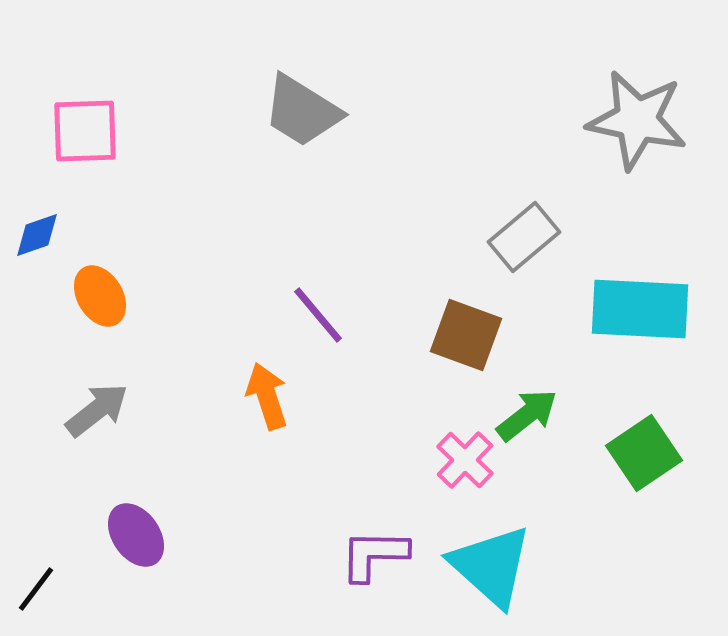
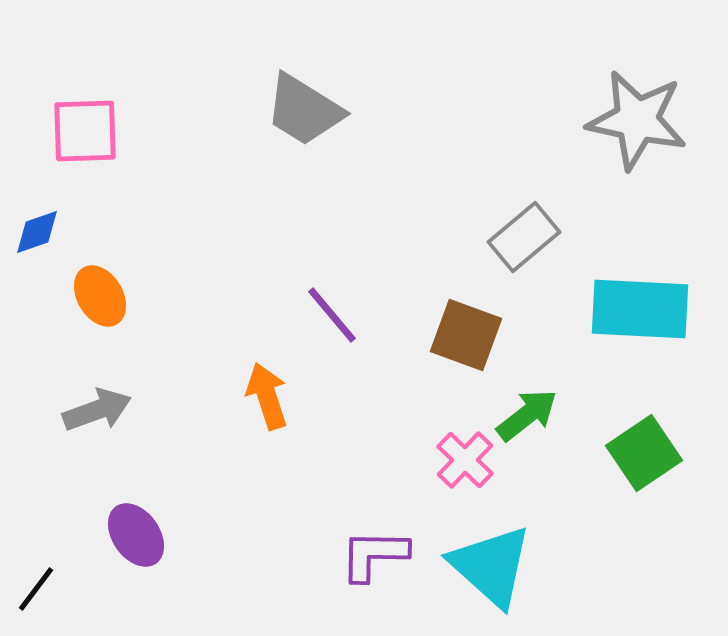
gray trapezoid: moved 2 px right, 1 px up
blue diamond: moved 3 px up
purple line: moved 14 px right
gray arrow: rotated 18 degrees clockwise
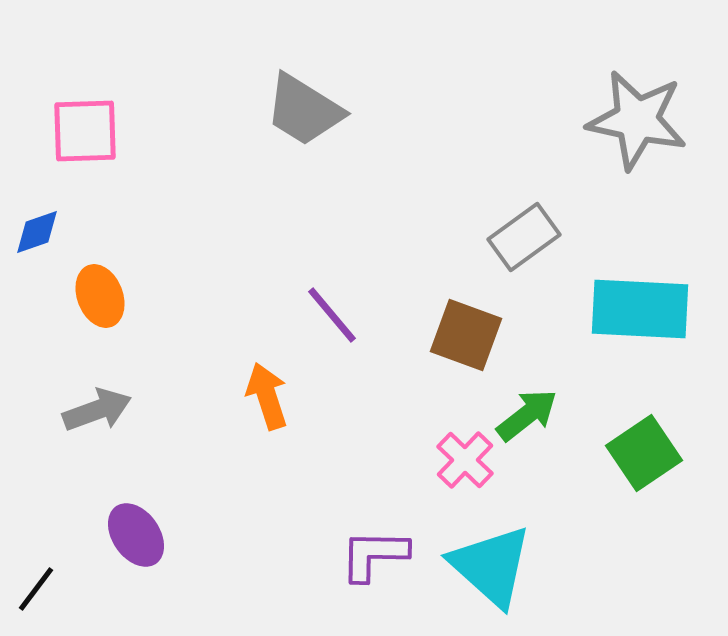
gray rectangle: rotated 4 degrees clockwise
orange ellipse: rotated 10 degrees clockwise
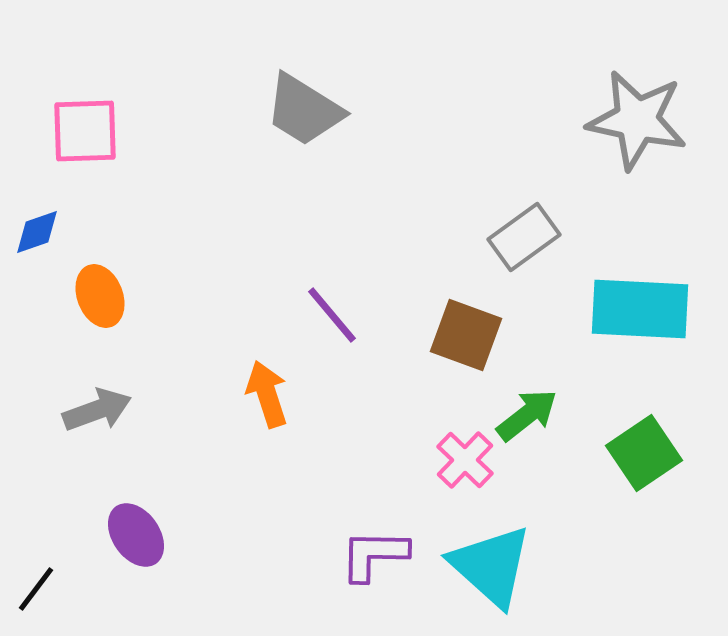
orange arrow: moved 2 px up
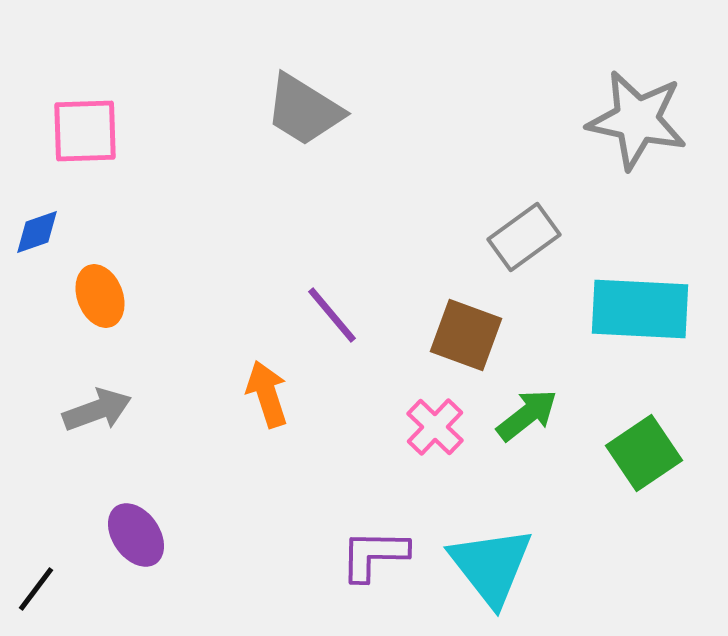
pink cross: moved 30 px left, 33 px up
cyan triangle: rotated 10 degrees clockwise
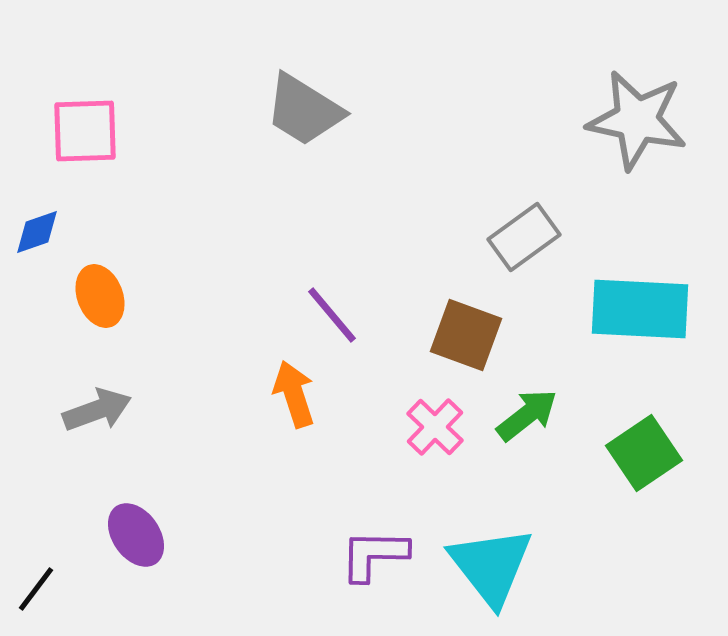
orange arrow: moved 27 px right
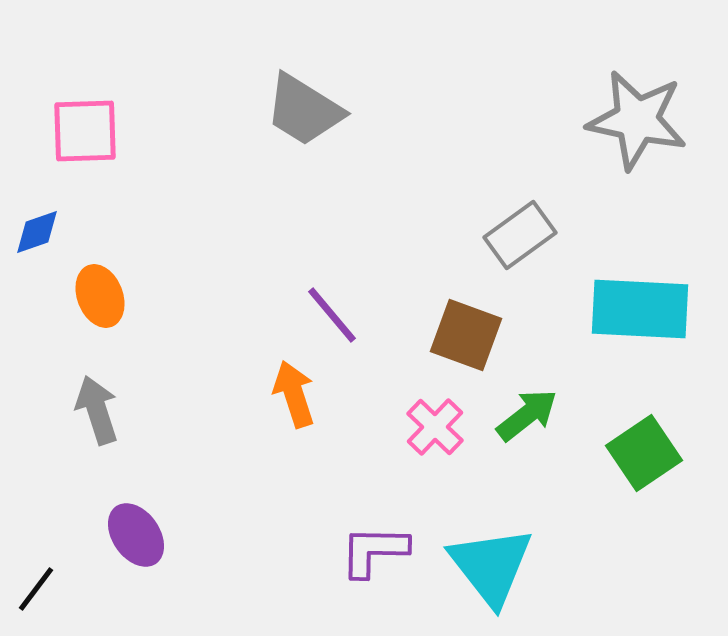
gray rectangle: moved 4 px left, 2 px up
gray arrow: rotated 88 degrees counterclockwise
purple L-shape: moved 4 px up
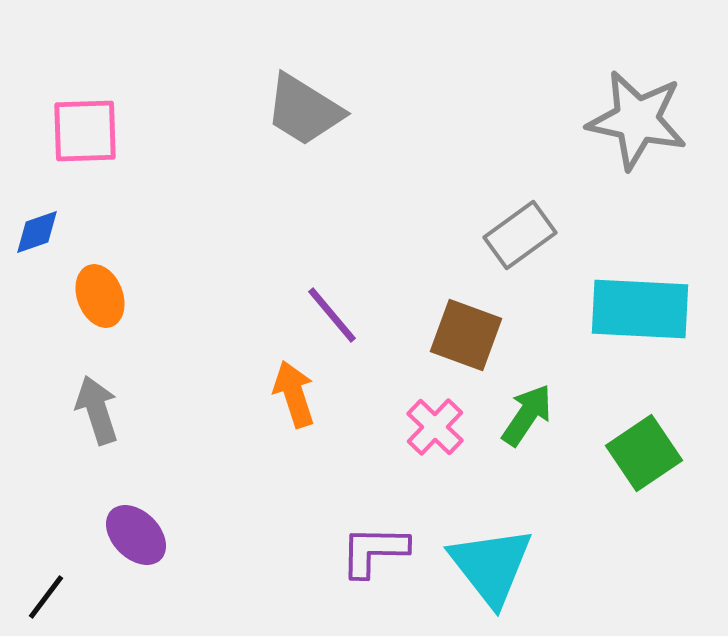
green arrow: rotated 18 degrees counterclockwise
purple ellipse: rotated 10 degrees counterclockwise
black line: moved 10 px right, 8 px down
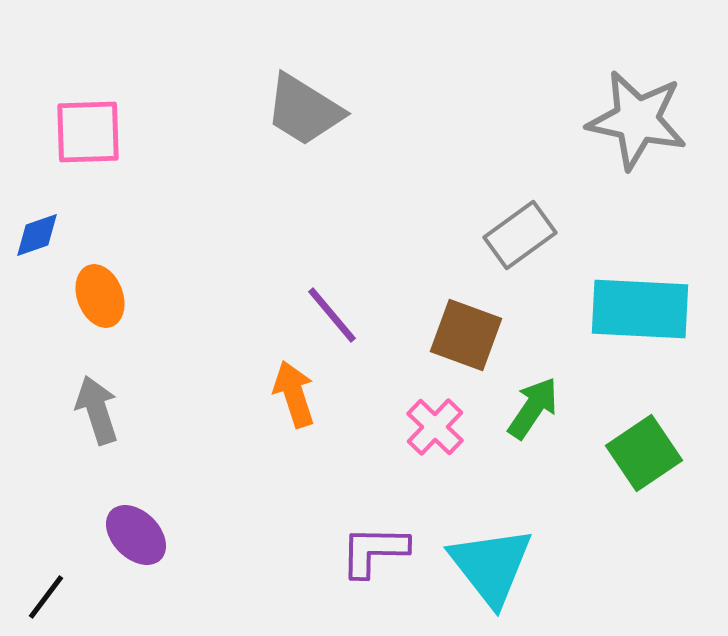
pink square: moved 3 px right, 1 px down
blue diamond: moved 3 px down
green arrow: moved 6 px right, 7 px up
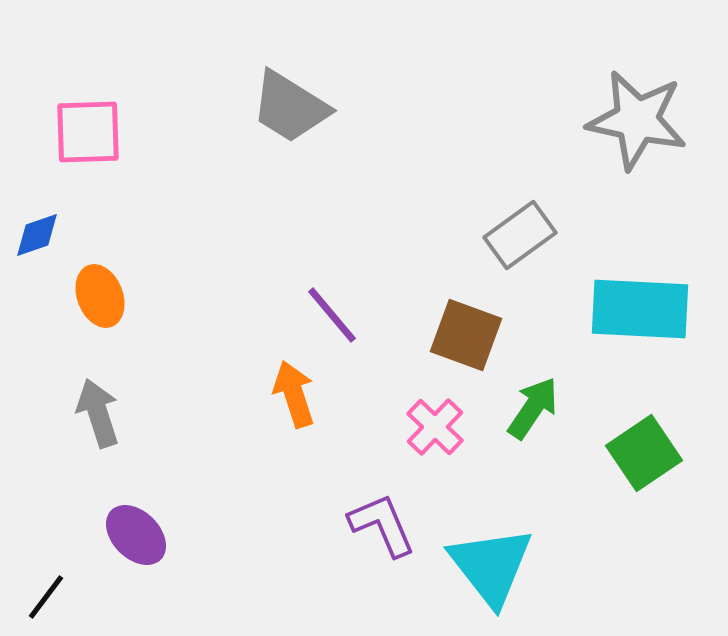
gray trapezoid: moved 14 px left, 3 px up
gray arrow: moved 1 px right, 3 px down
purple L-shape: moved 8 px right, 26 px up; rotated 66 degrees clockwise
